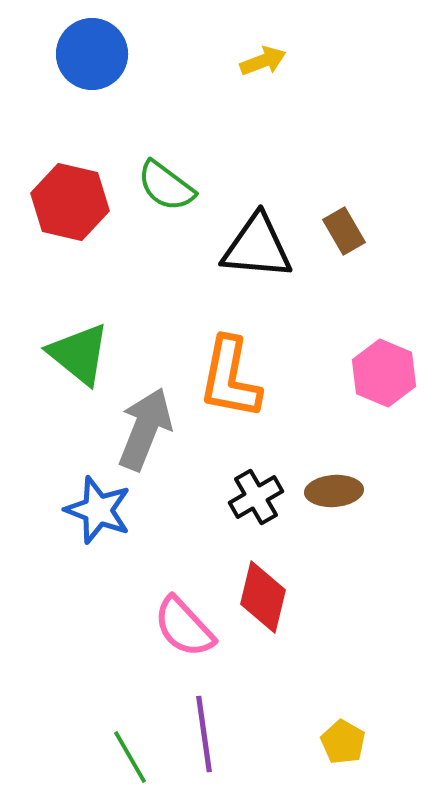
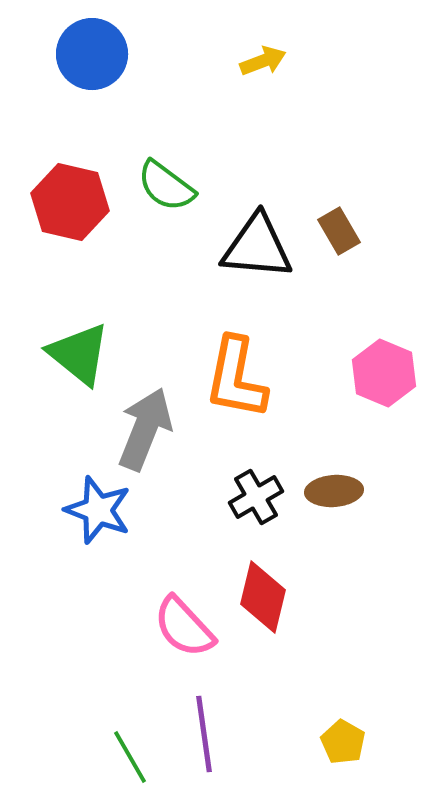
brown rectangle: moved 5 px left
orange L-shape: moved 6 px right
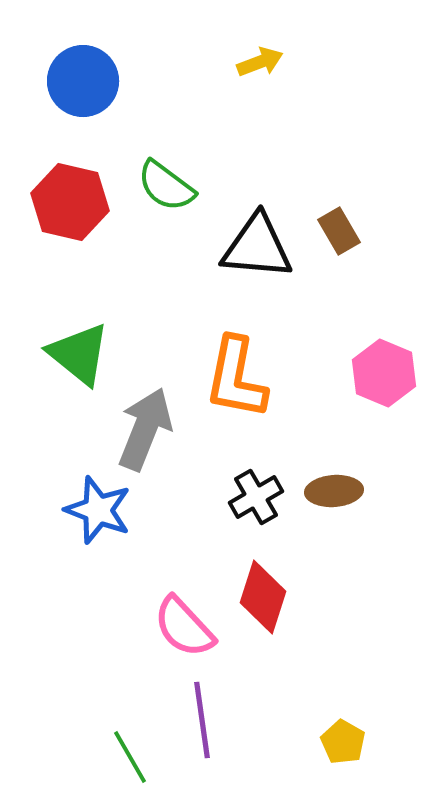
blue circle: moved 9 px left, 27 px down
yellow arrow: moved 3 px left, 1 px down
red diamond: rotated 4 degrees clockwise
purple line: moved 2 px left, 14 px up
